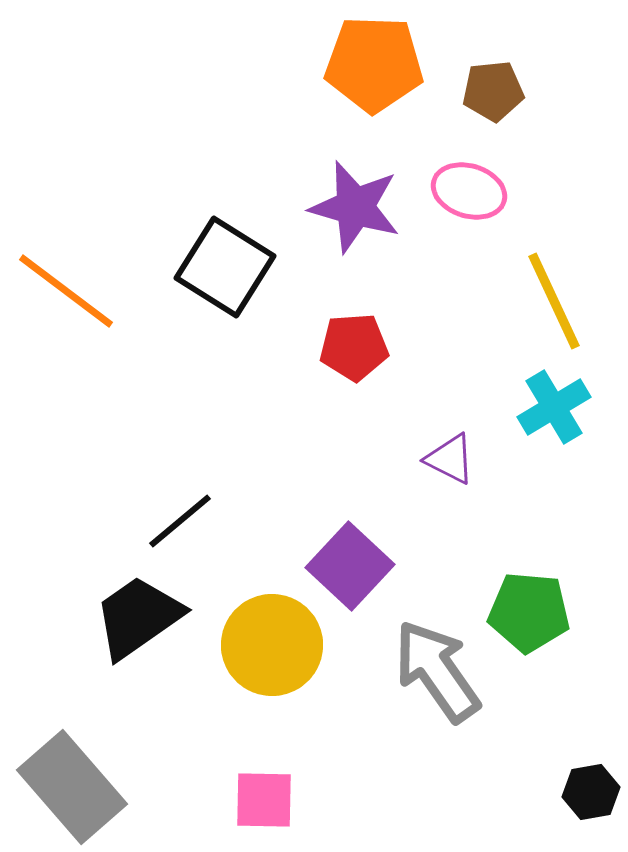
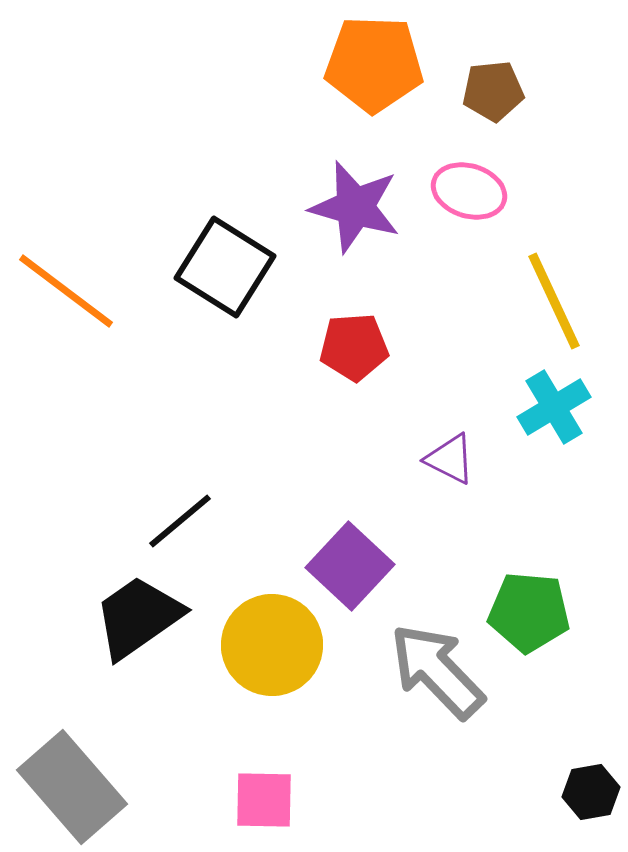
gray arrow: rotated 9 degrees counterclockwise
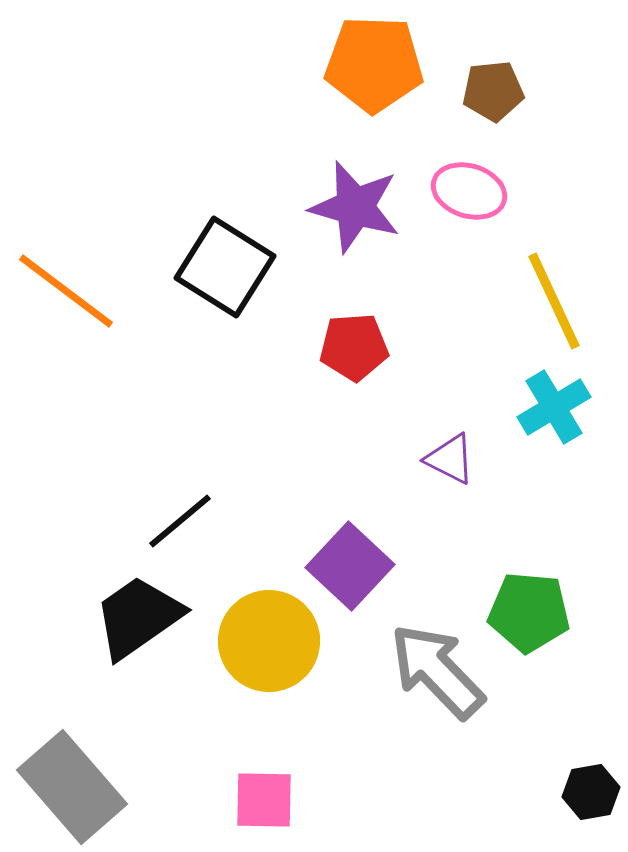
yellow circle: moved 3 px left, 4 px up
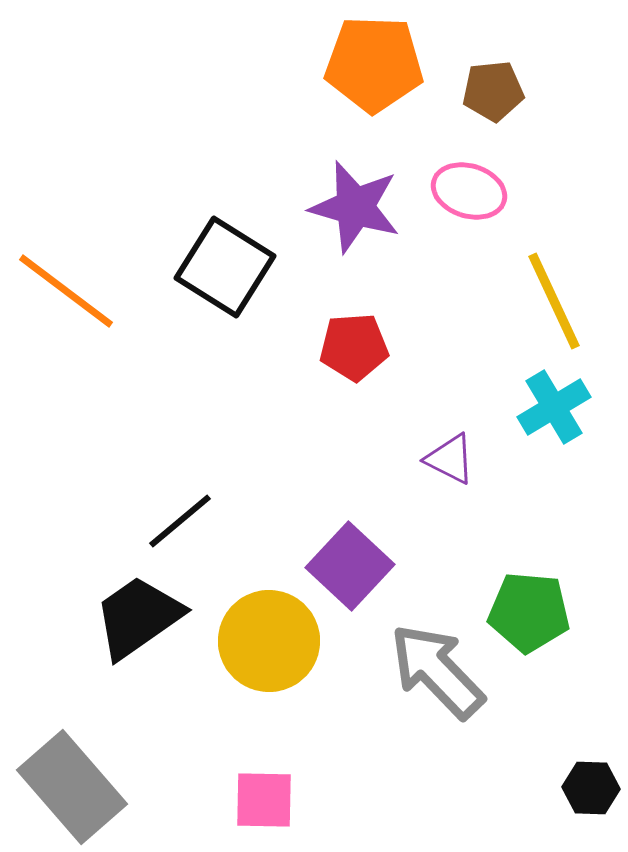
black hexagon: moved 4 px up; rotated 12 degrees clockwise
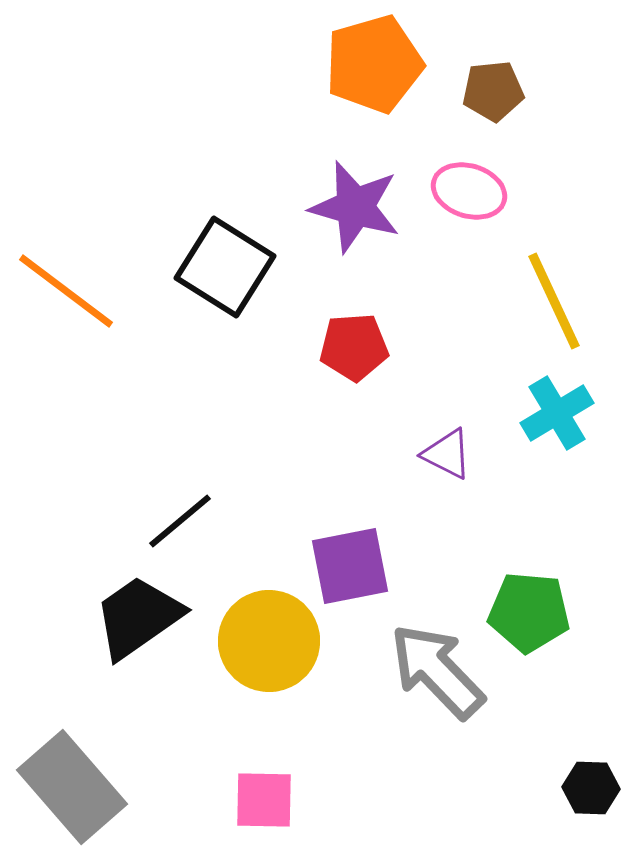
orange pentagon: rotated 18 degrees counterclockwise
cyan cross: moved 3 px right, 6 px down
purple triangle: moved 3 px left, 5 px up
purple square: rotated 36 degrees clockwise
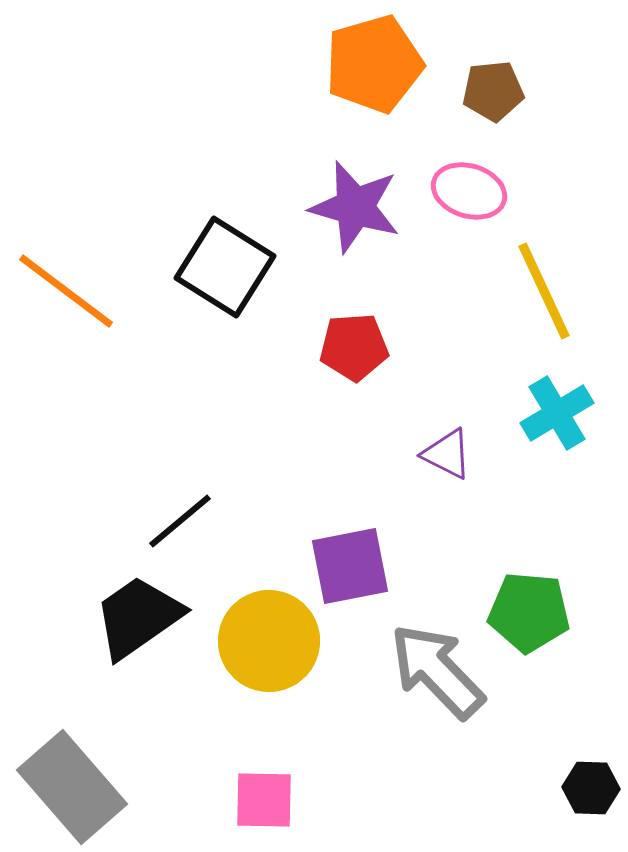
yellow line: moved 10 px left, 10 px up
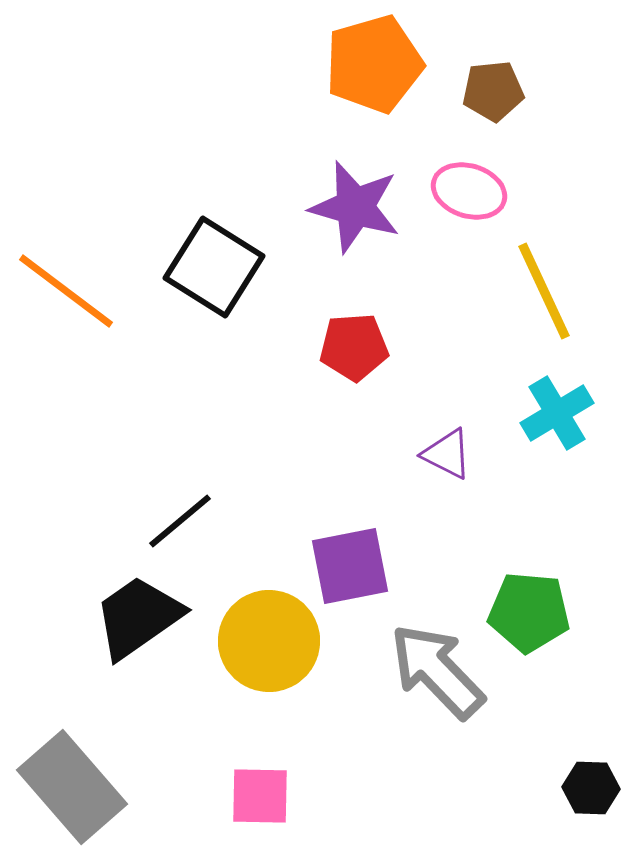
black square: moved 11 px left
pink square: moved 4 px left, 4 px up
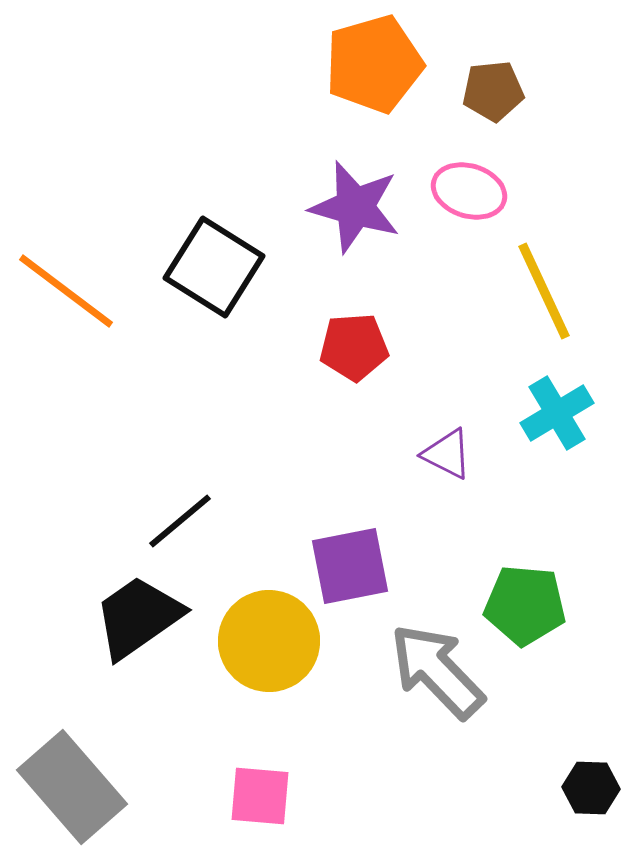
green pentagon: moved 4 px left, 7 px up
pink square: rotated 4 degrees clockwise
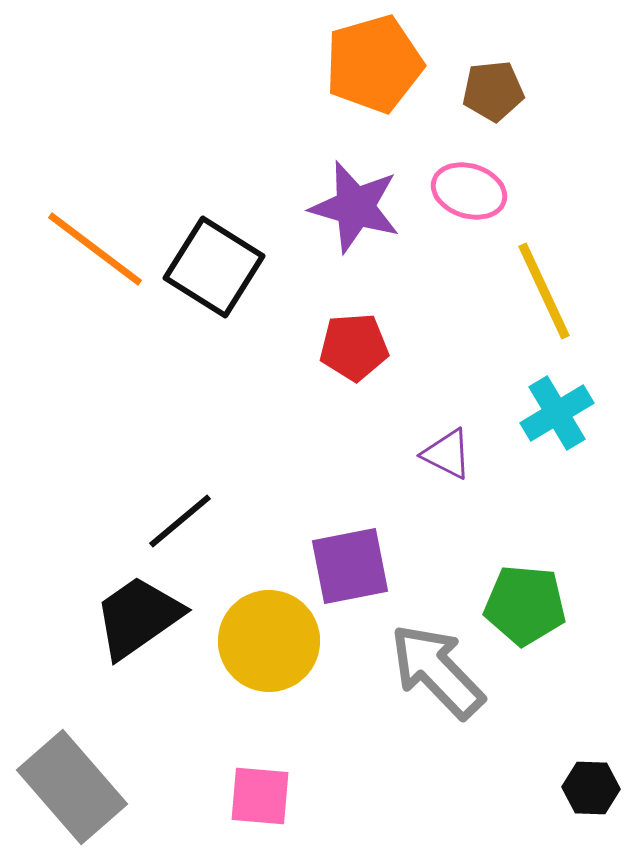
orange line: moved 29 px right, 42 px up
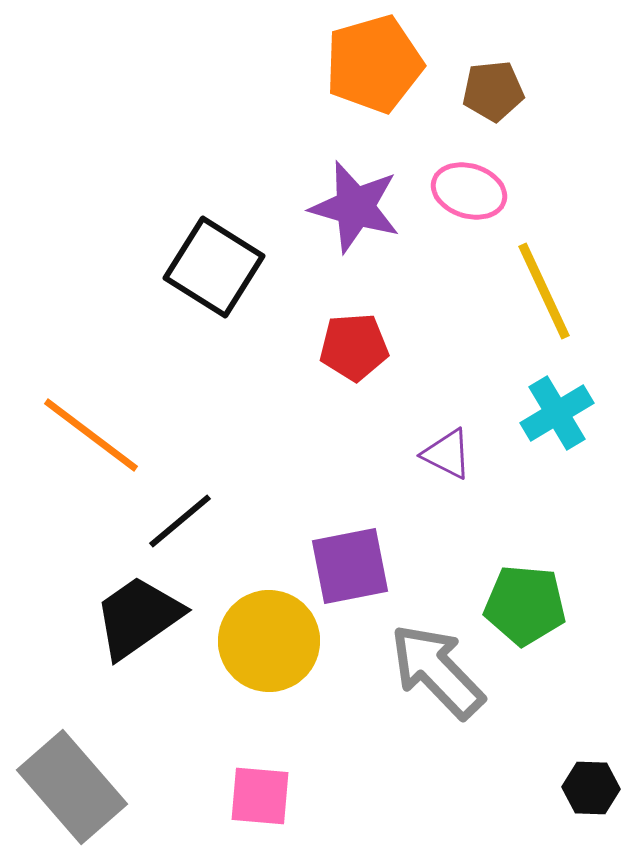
orange line: moved 4 px left, 186 px down
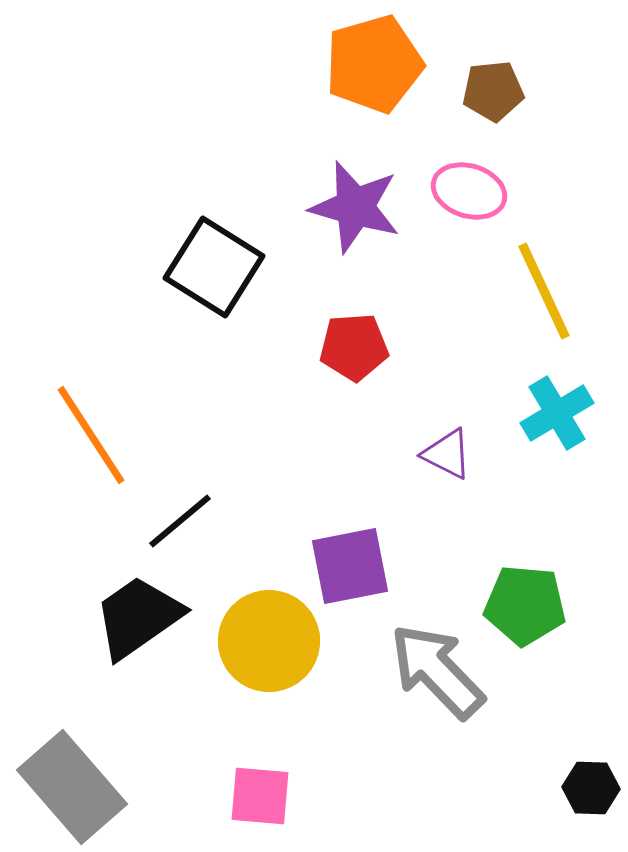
orange line: rotated 20 degrees clockwise
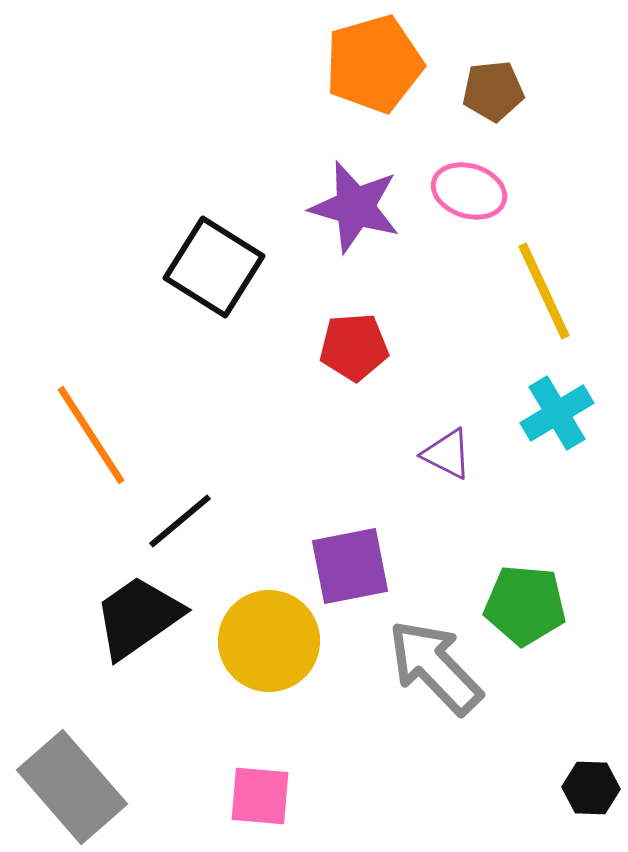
gray arrow: moved 2 px left, 4 px up
